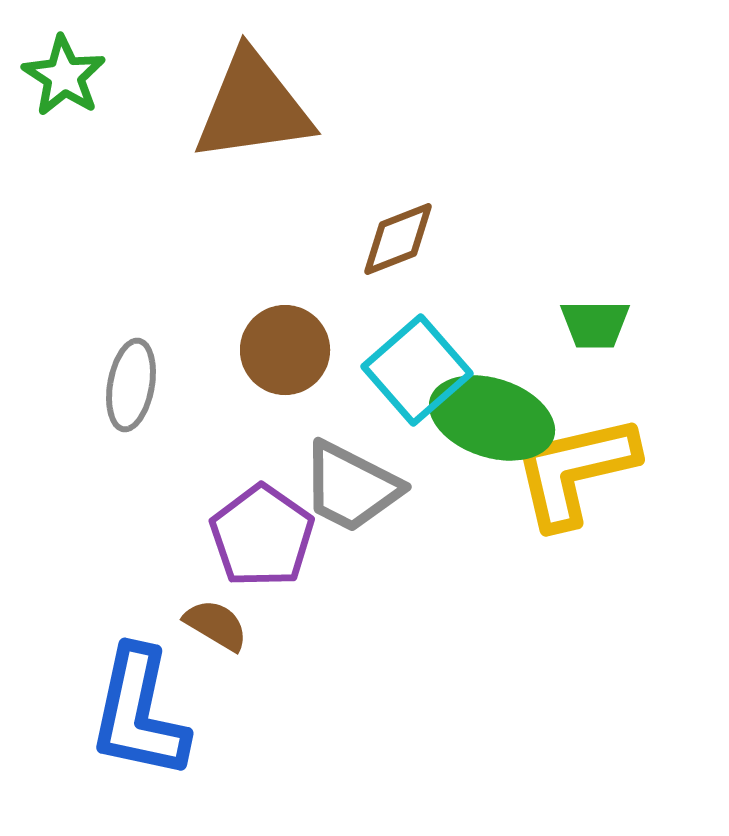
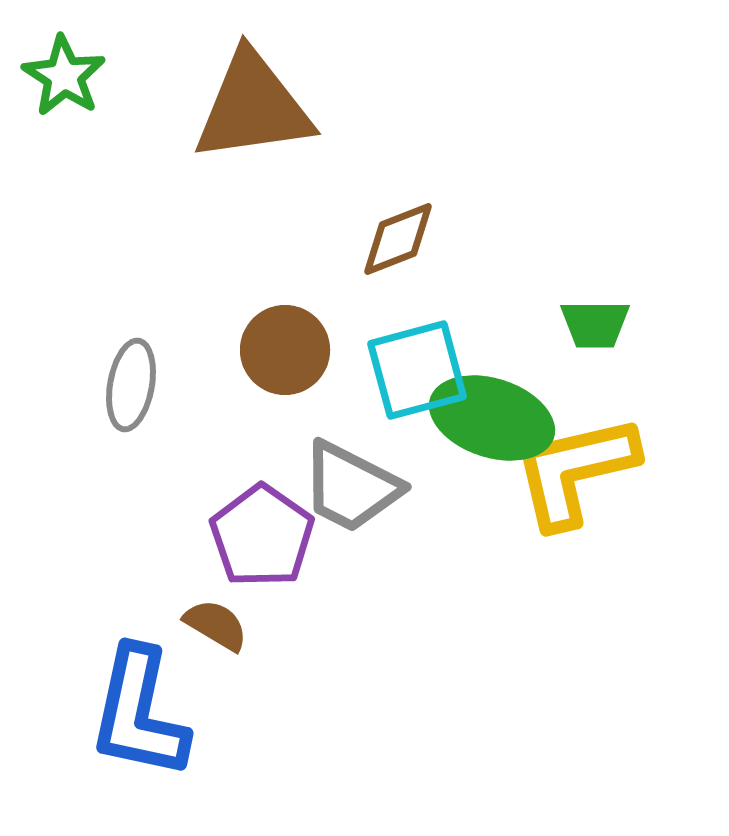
cyan square: rotated 26 degrees clockwise
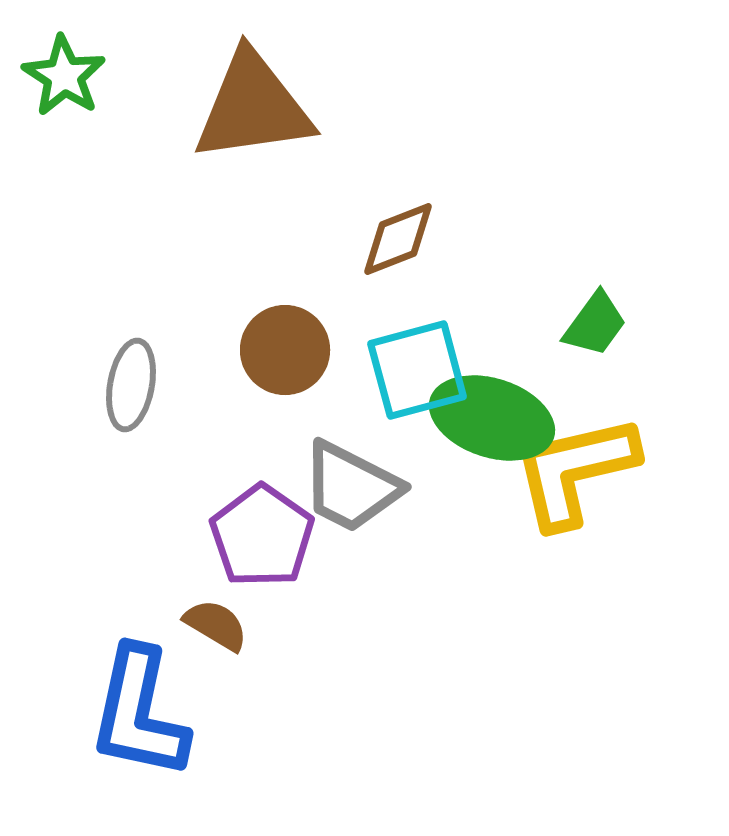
green trapezoid: rotated 54 degrees counterclockwise
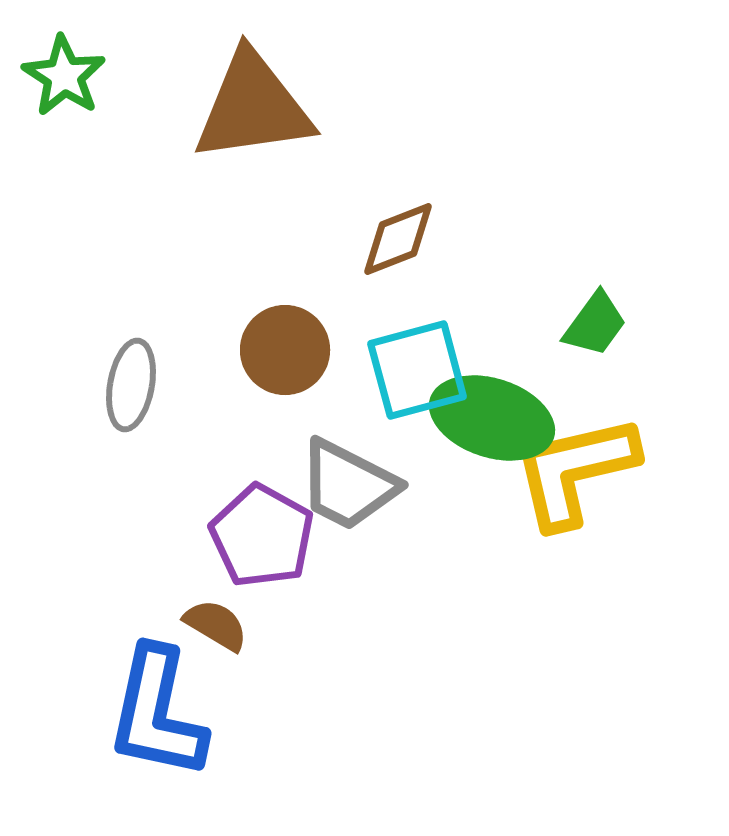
gray trapezoid: moved 3 px left, 2 px up
purple pentagon: rotated 6 degrees counterclockwise
blue L-shape: moved 18 px right
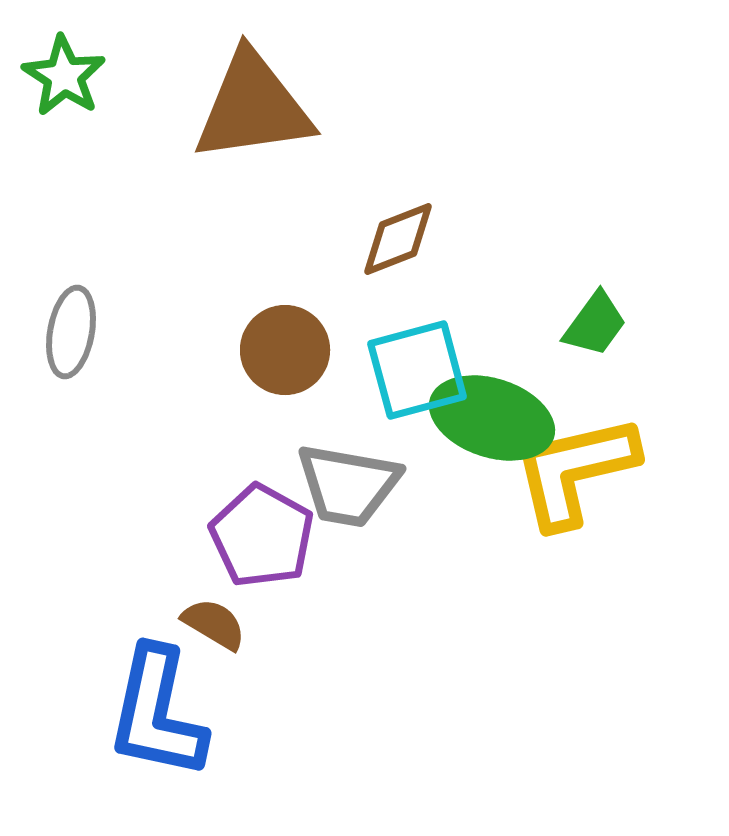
gray ellipse: moved 60 px left, 53 px up
gray trapezoid: rotated 17 degrees counterclockwise
brown semicircle: moved 2 px left, 1 px up
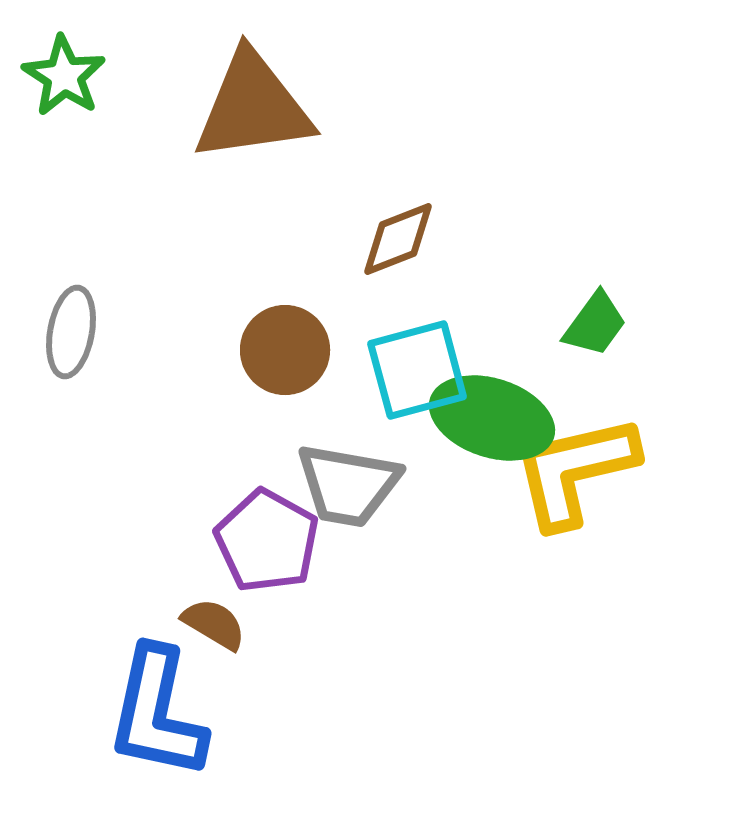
purple pentagon: moved 5 px right, 5 px down
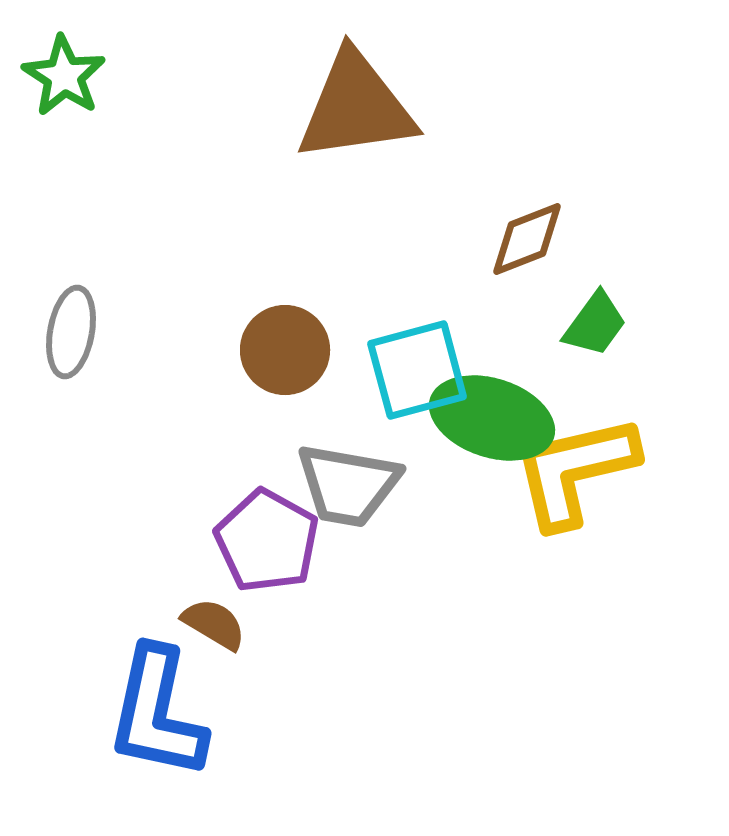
brown triangle: moved 103 px right
brown diamond: moved 129 px right
